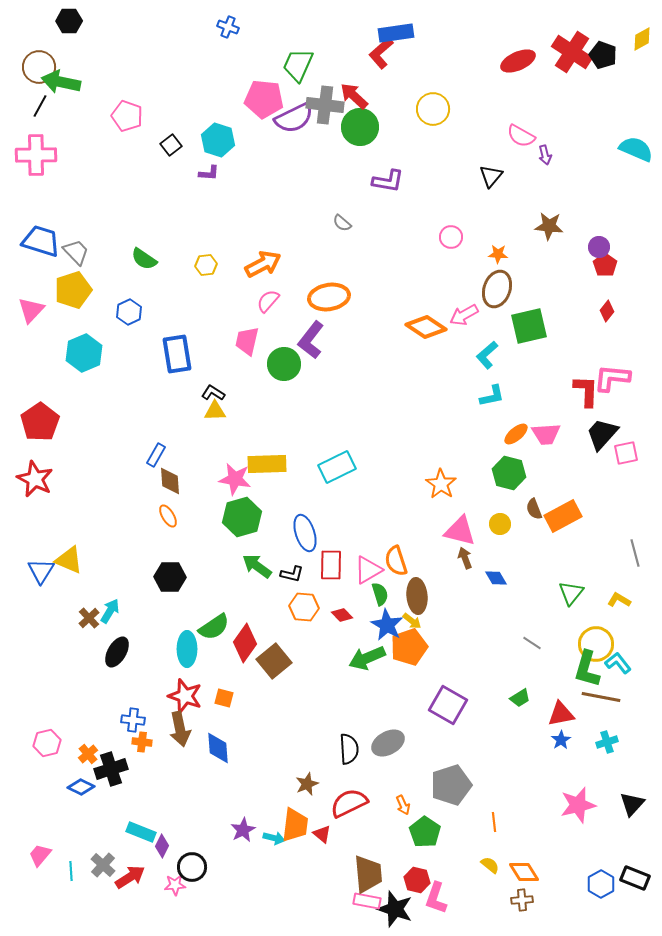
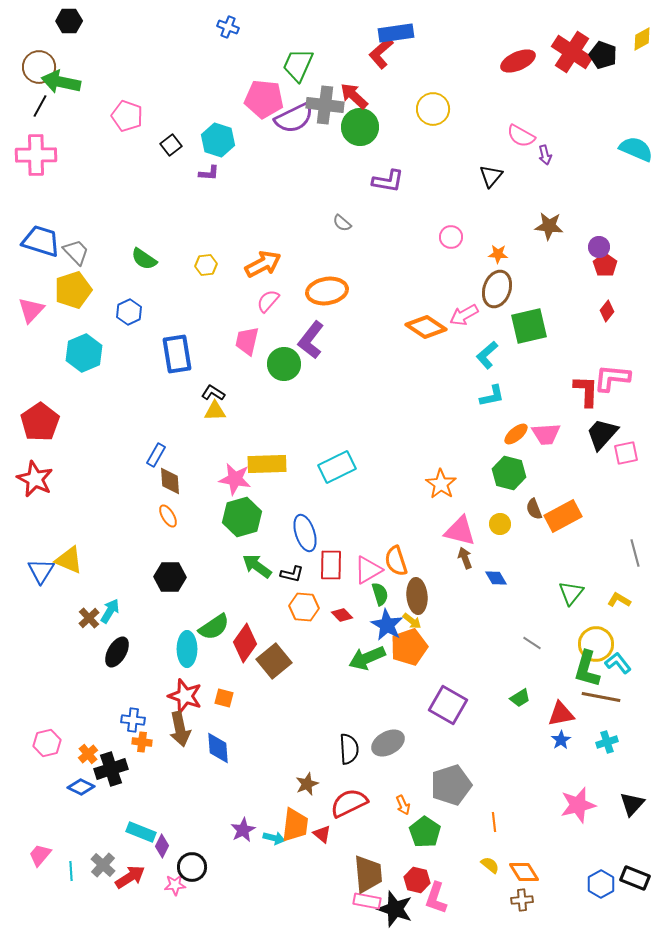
orange ellipse at (329, 297): moved 2 px left, 6 px up
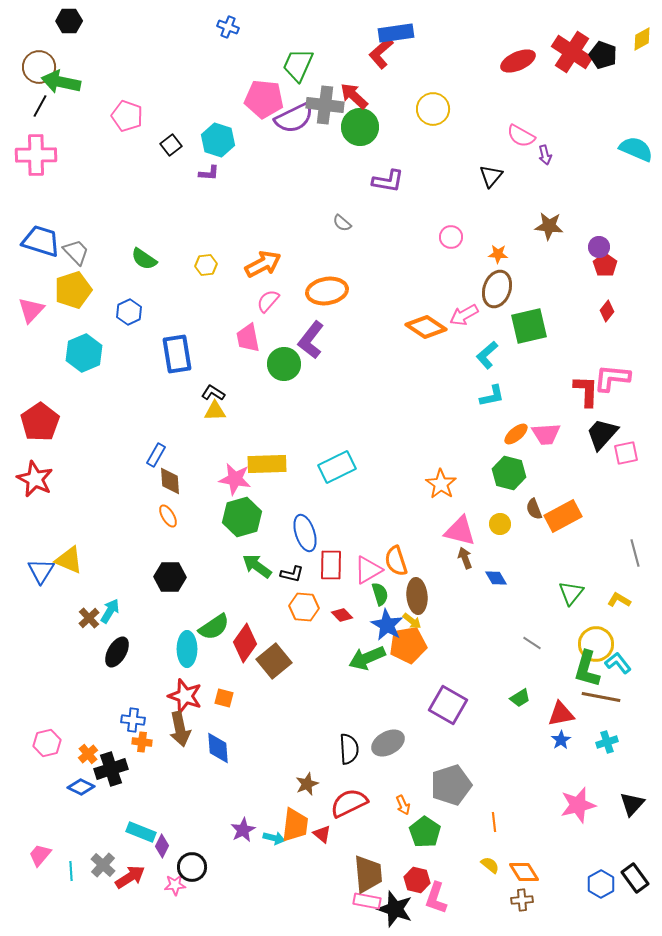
pink trapezoid at (247, 341): moved 1 px right, 3 px up; rotated 24 degrees counterclockwise
orange pentagon at (409, 647): moved 1 px left, 2 px up; rotated 9 degrees clockwise
black rectangle at (635, 878): rotated 32 degrees clockwise
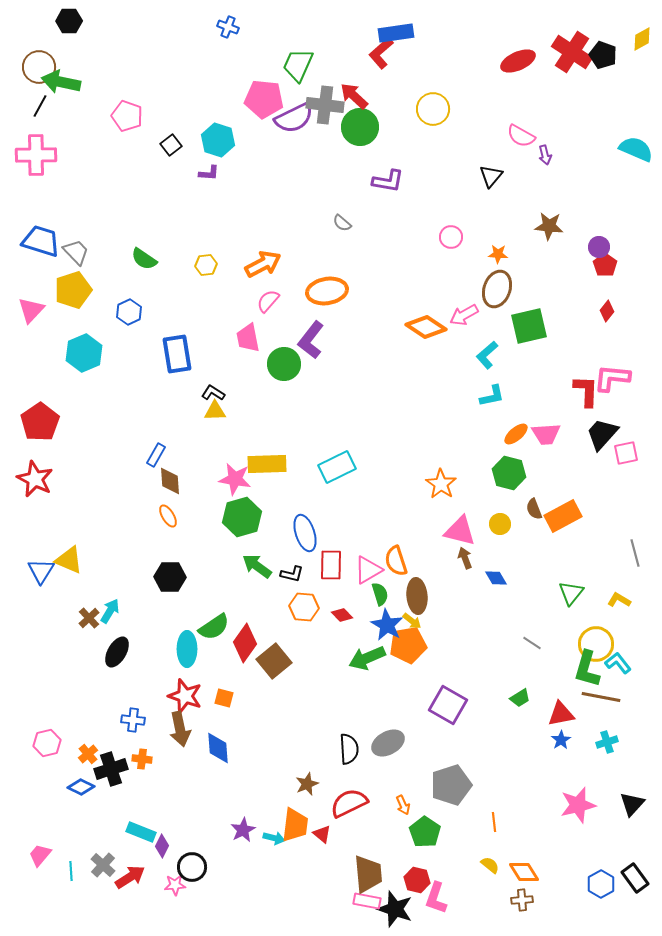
orange cross at (142, 742): moved 17 px down
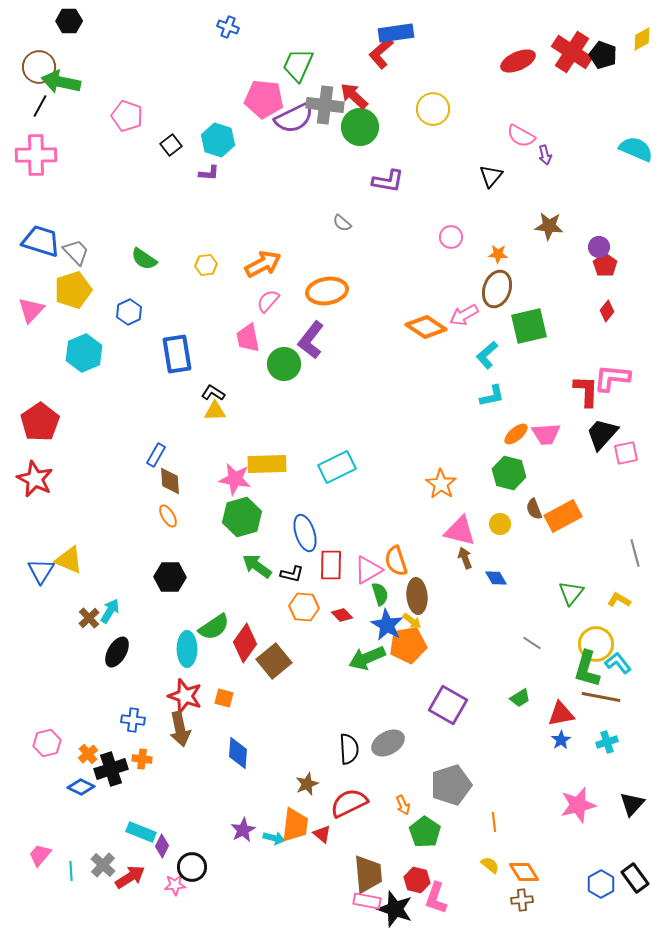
blue diamond at (218, 748): moved 20 px right, 5 px down; rotated 8 degrees clockwise
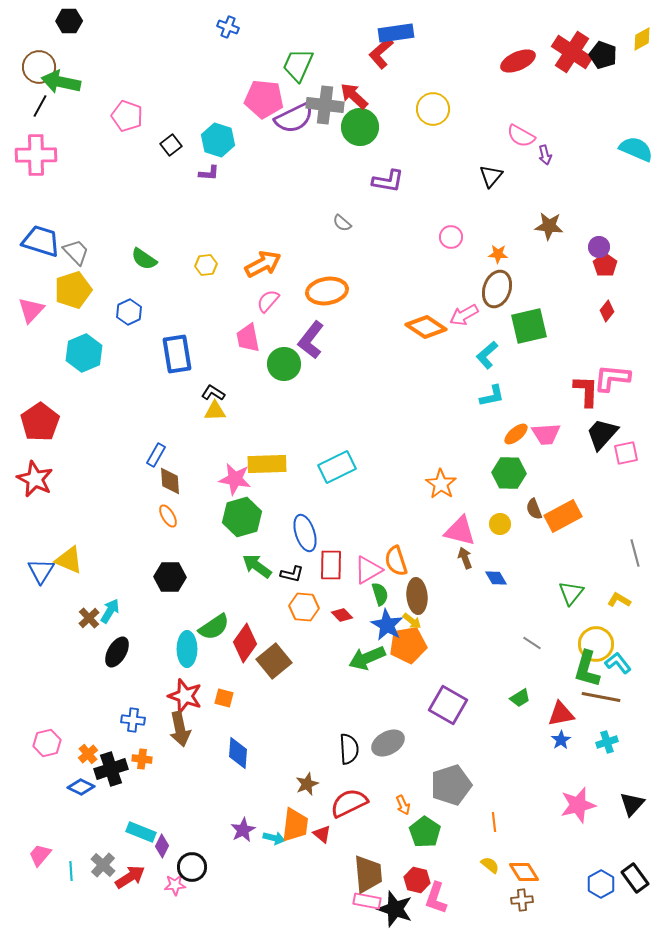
green hexagon at (509, 473): rotated 12 degrees counterclockwise
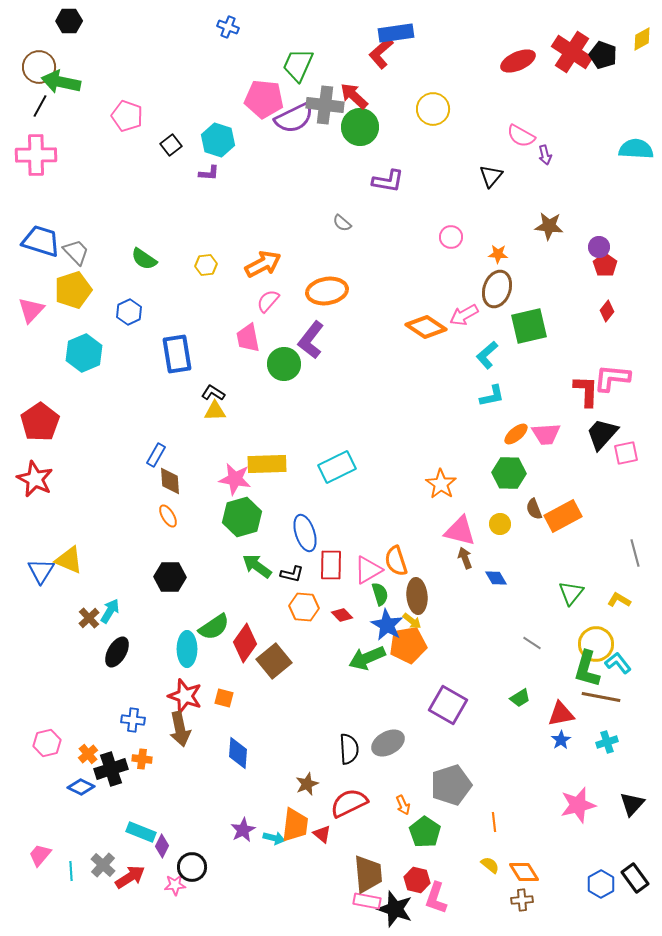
cyan semicircle at (636, 149): rotated 20 degrees counterclockwise
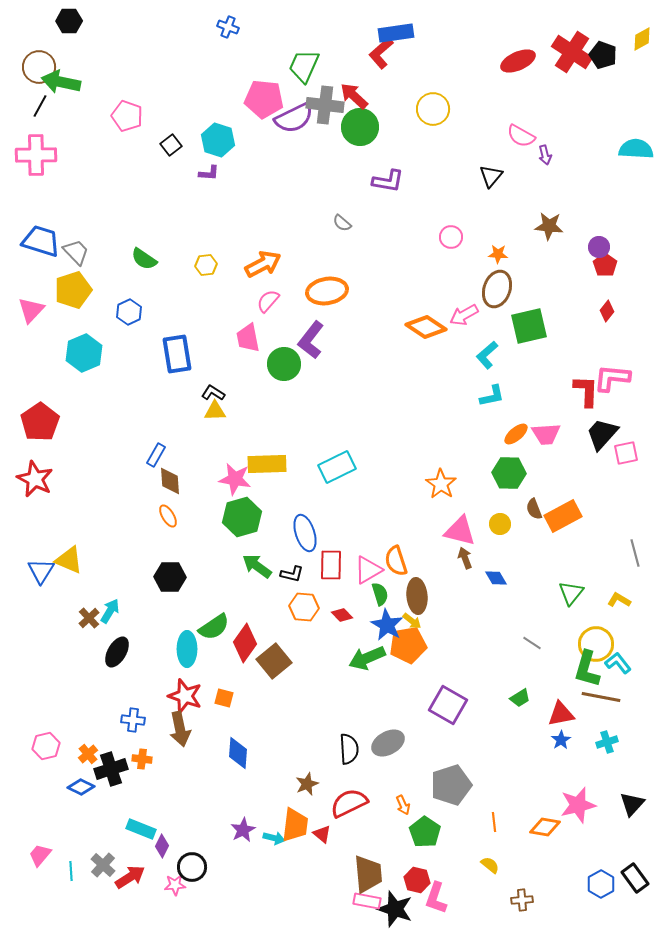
green trapezoid at (298, 65): moved 6 px right, 1 px down
pink hexagon at (47, 743): moved 1 px left, 3 px down
cyan rectangle at (141, 832): moved 3 px up
orange diamond at (524, 872): moved 21 px right, 45 px up; rotated 48 degrees counterclockwise
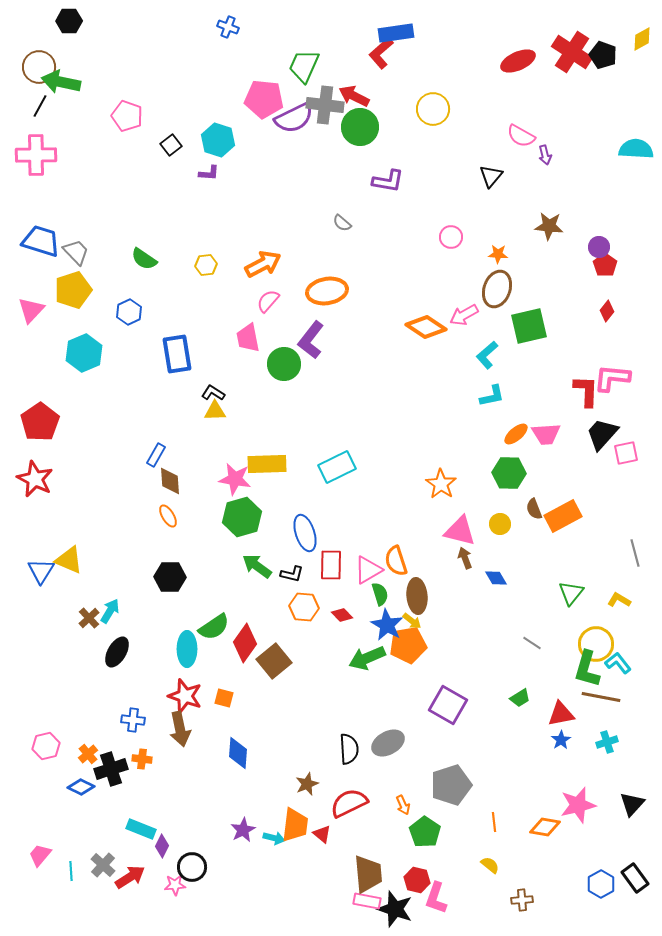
red arrow at (354, 96): rotated 16 degrees counterclockwise
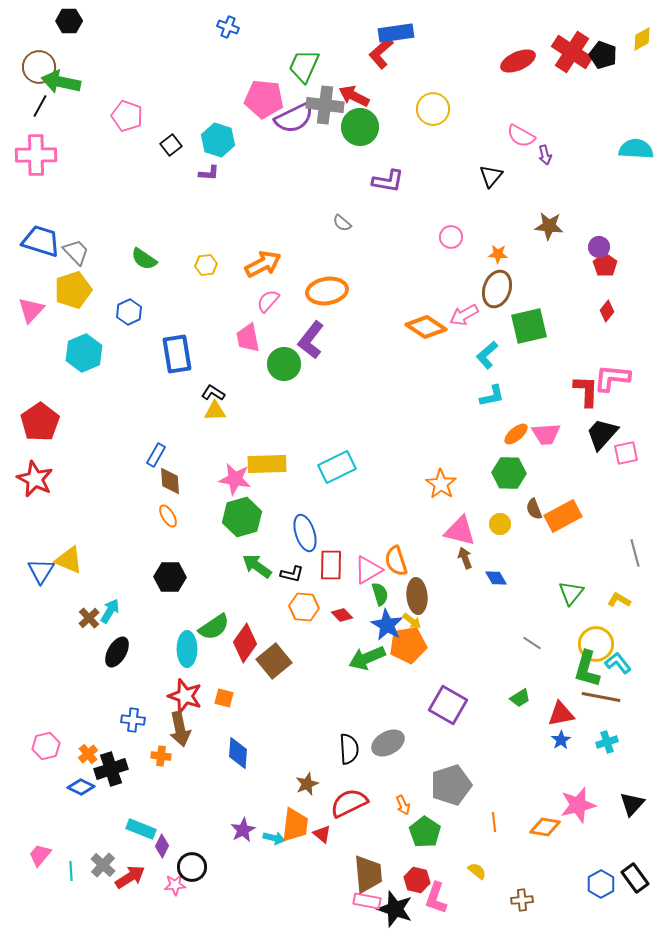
orange cross at (142, 759): moved 19 px right, 3 px up
yellow semicircle at (490, 865): moved 13 px left, 6 px down
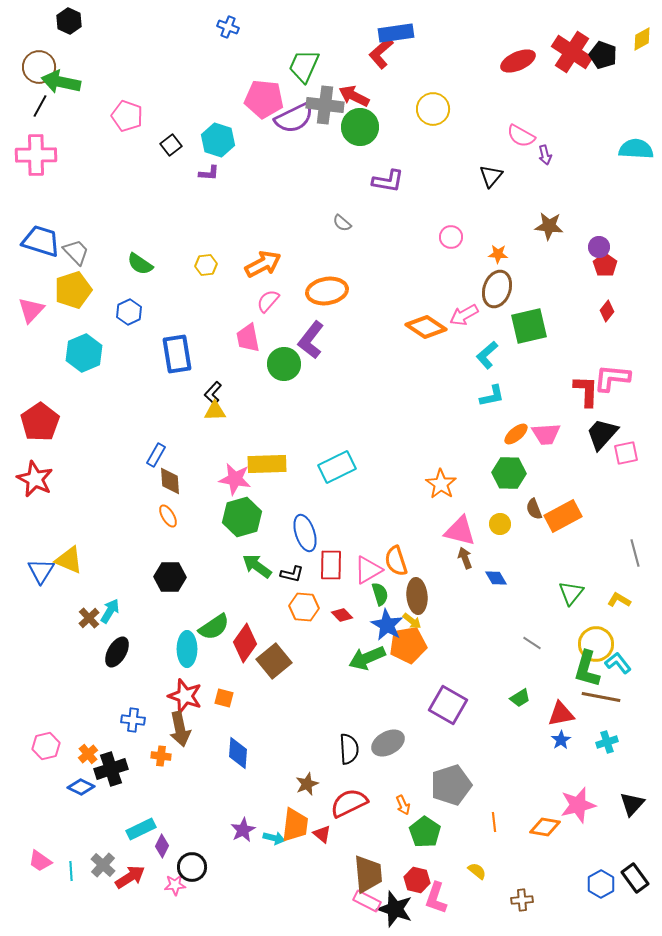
black hexagon at (69, 21): rotated 25 degrees clockwise
green semicircle at (144, 259): moved 4 px left, 5 px down
black L-shape at (213, 393): rotated 80 degrees counterclockwise
cyan rectangle at (141, 829): rotated 48 degrees counterclockwise
pink trapezoid at (40, 855): moved 6 px down; rotated 95 degrees counterclockwise
pink rectangle at (367, 901): rotated 16 degrees clockwise
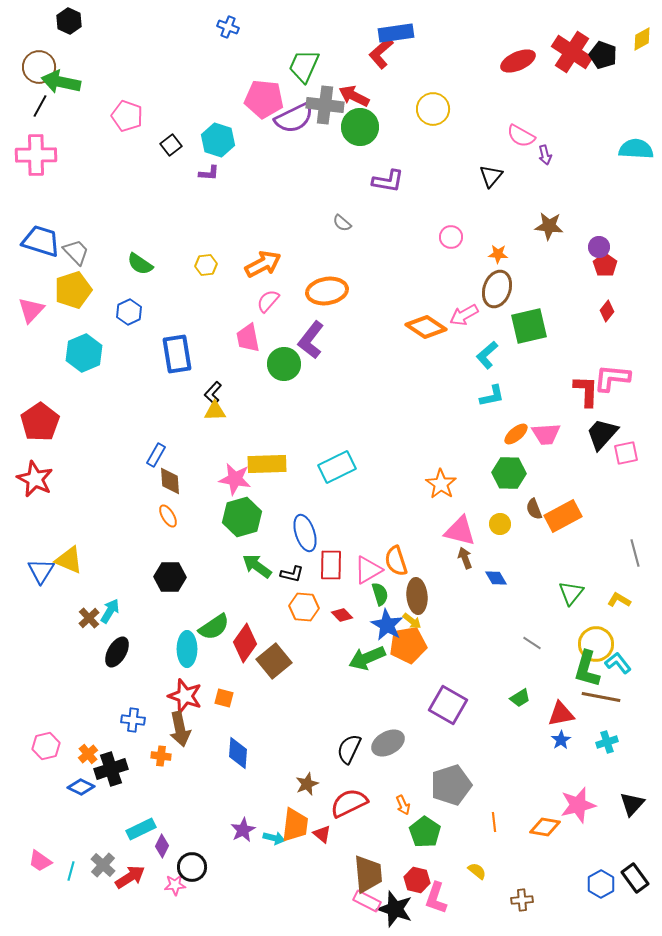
black semicircle at (349, 749): rotated 152 degrees counterclockwise
cyan line at (71, 871): rotated 18 degrees clockwise
